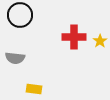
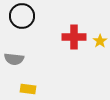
black circle: moved 2 px right, 1 px down
gray semicircle: moved 1 px left, 1 px down
yellow rectangle: moved 6 px left
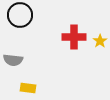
black circle: moved 2 px left, 1 px up
gray semicircle: moved 1 px left, 1 px down
yellow rectangle: moved 1 px up
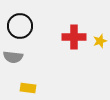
black circle: moved 11 px down
yellow star: rotated 16 degrees clockwise
gray semicircle: moved 3 px up
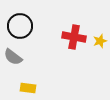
red cross: rotated 10 degrees clockwise
gray semicircle: rotated 30 degrees clockwise
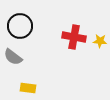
yellow star: rotated 24 degrees clockwise
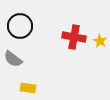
yellow star: rotated 24 degrees clockwise
gray semicircle: moved 2 px down
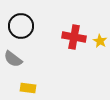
black circle: moved 1 px right
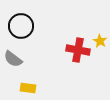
red cross: moved 4 px right, 13 px down
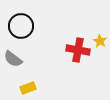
yellow rectangle: rotated 28 degrees counterclockwise
